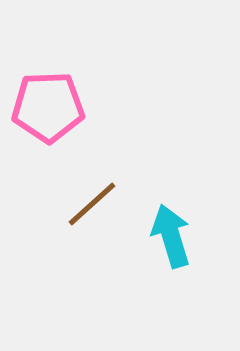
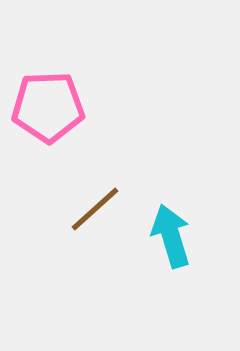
brown line: moved 3 px right, 5 px down
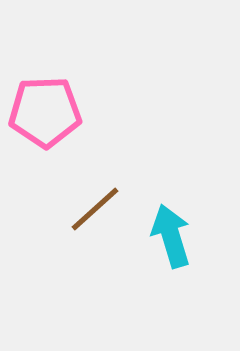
pink pentagon: moved 3 px left, 5 px down
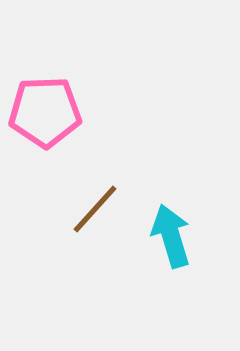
brown line: rotated 6 degrees counterclockwise
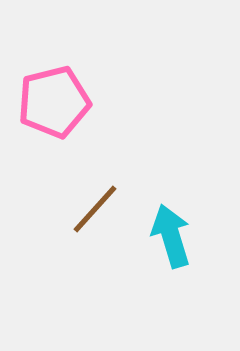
pink pentagon: moved 9 px right, 10 px up; rotated 12 degrees counterclockwise
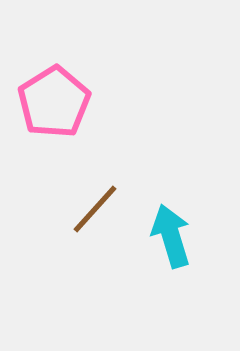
pink pentagon: rotated 18 degrees counterclockwise
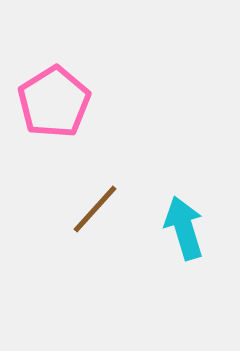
cyan arrow: moved 13 px right, 8 px up
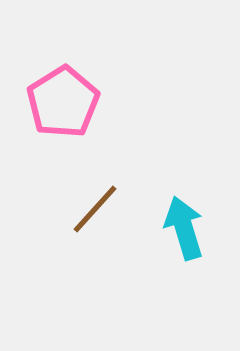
pink pentagon: moved 9 px right
